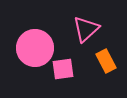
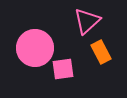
pink triangle: moved 1 px right, 8 px up
orange rectangle: moved 5 px left, 9 px up
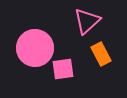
orange rectangle: moved 2 px down
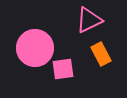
pink triangle: moved 2 px right, 1 px up; rotated 16 degrees clockwise
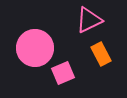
pink square: moved 4 px down; rotated 15 degrees counterclockwise
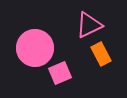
pink triangle: moved 5 px down
pink square: moved 3 px left
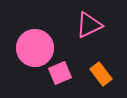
orange rectangle: moved 20 px down; rotated 10 degrees counterclockwise
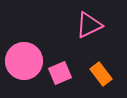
pink circle: moved 11 px left, 13 px down
